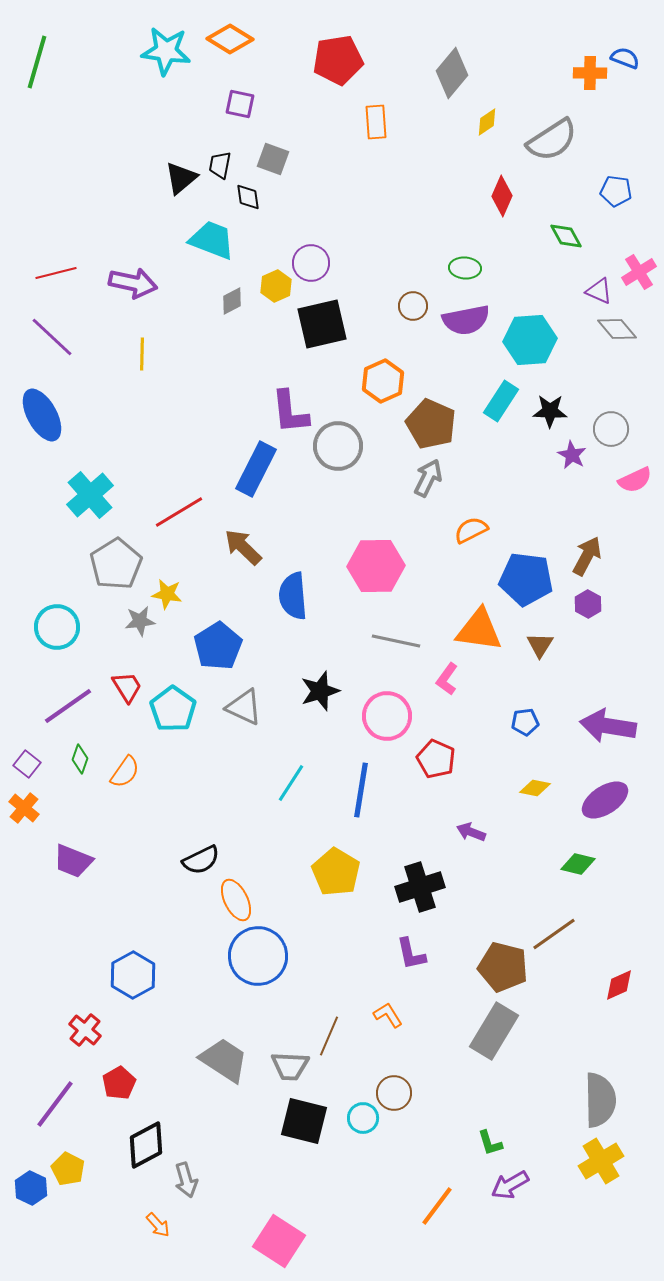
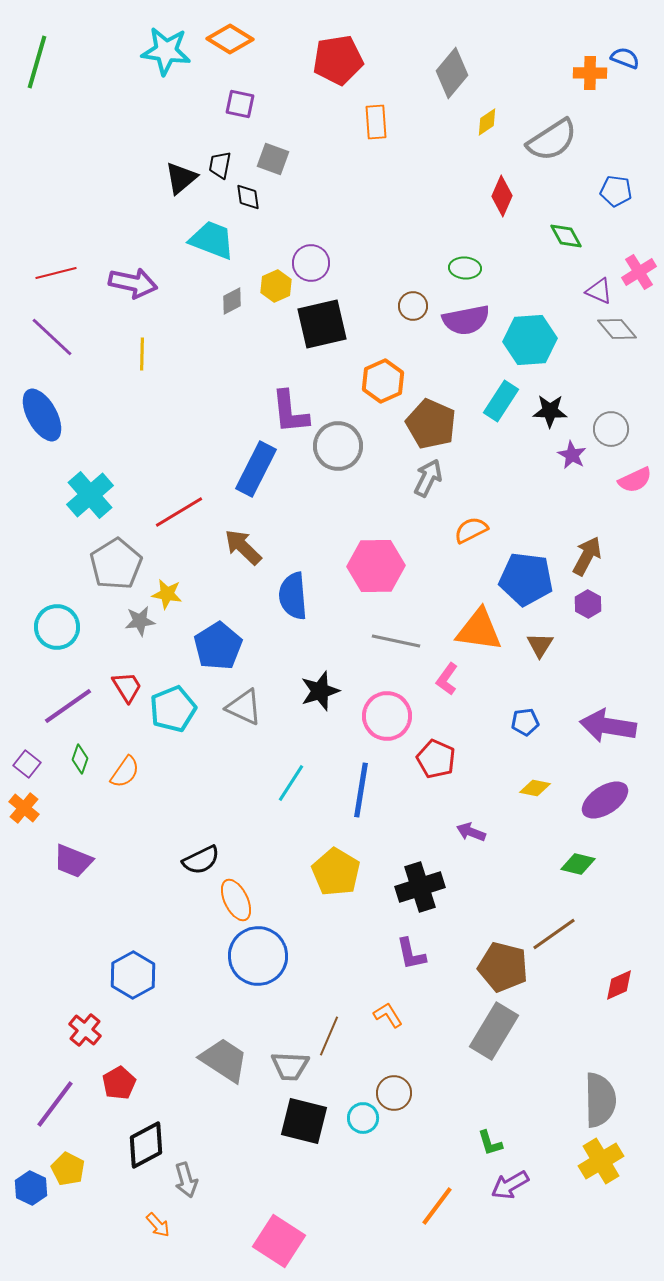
cyan pentagon at (173, 709): rotated 15 degrees clockwise
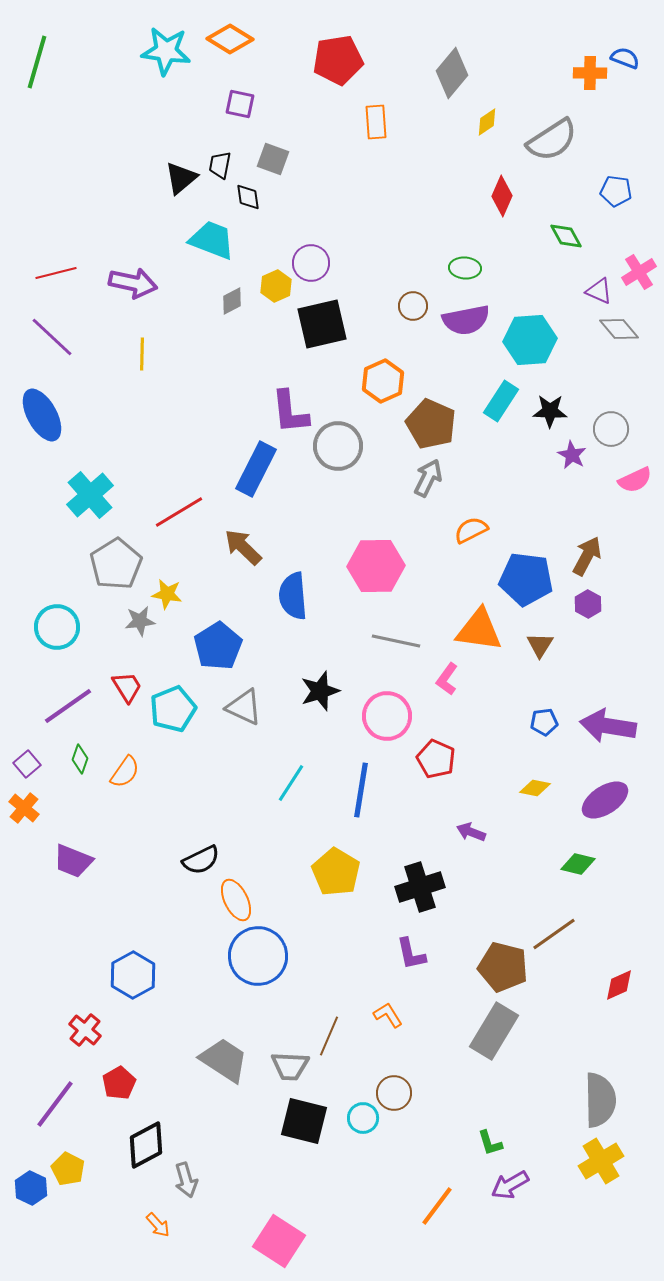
gray diamond at (617, 329): moved 2 px right
blue pentagon at (525, 722): moved 19 px right
purple square at (27, 764): rotated 12 degrees clockwise
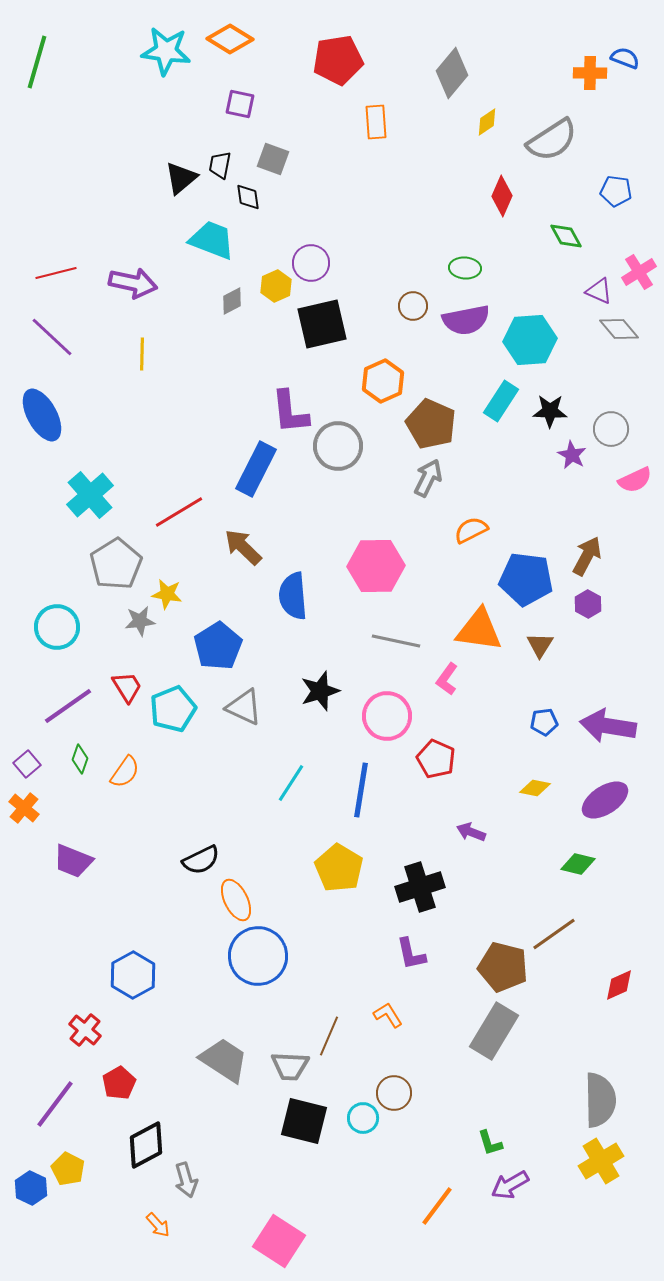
yellow pentagon at (336, 872): moved 3 px right, 4 px up
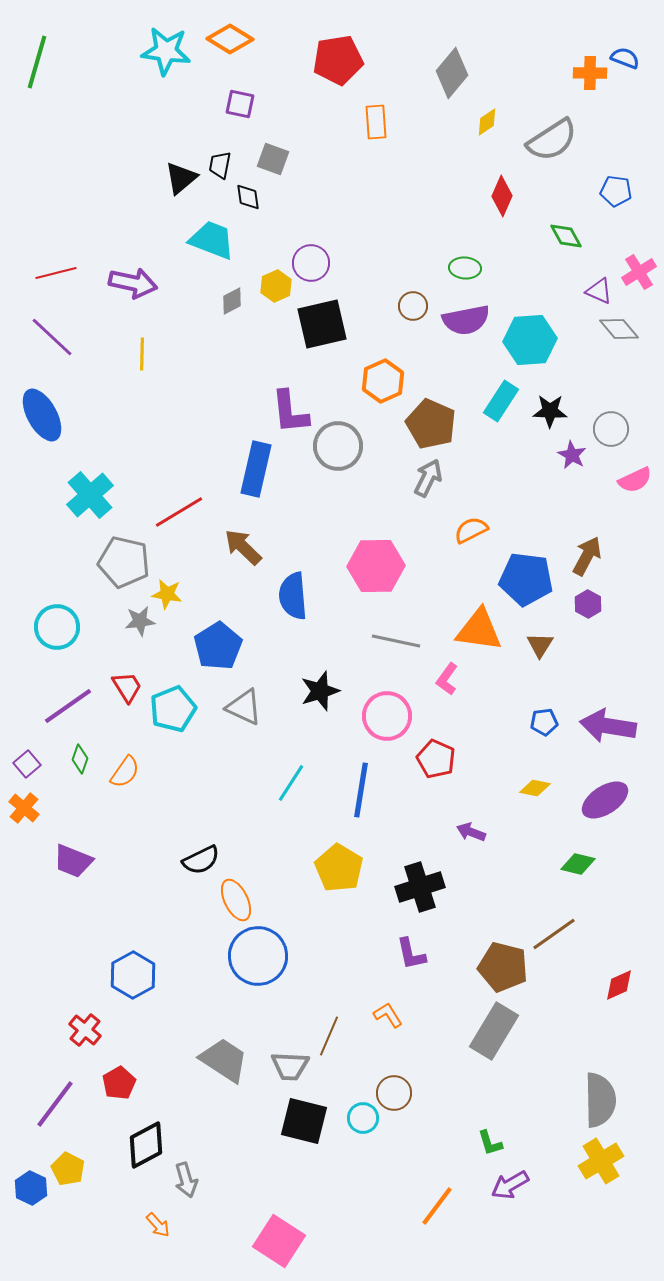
blue rectangle at (256, 469): rotated 14 degrees counterclockwise
gray pentagon at (116, 564): moved 8 px right, 2 px up; rotated 27 degrees counterclockwise
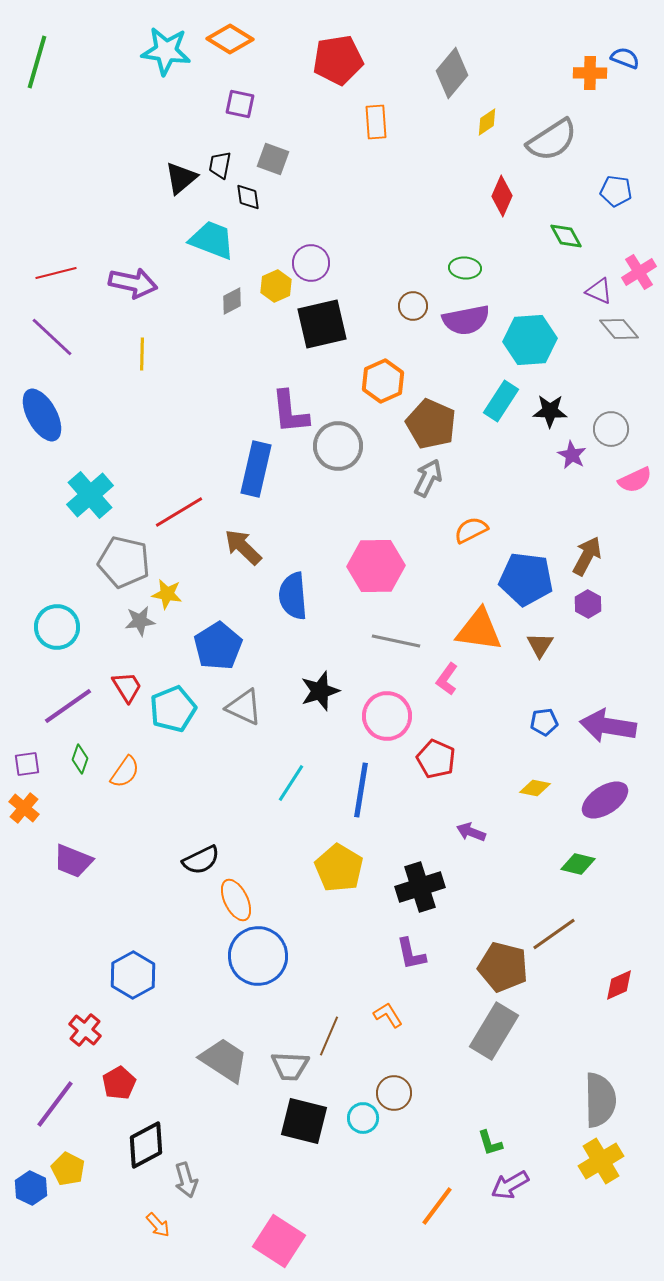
purple square at (27, 764): rotated 32 degrees clockwise
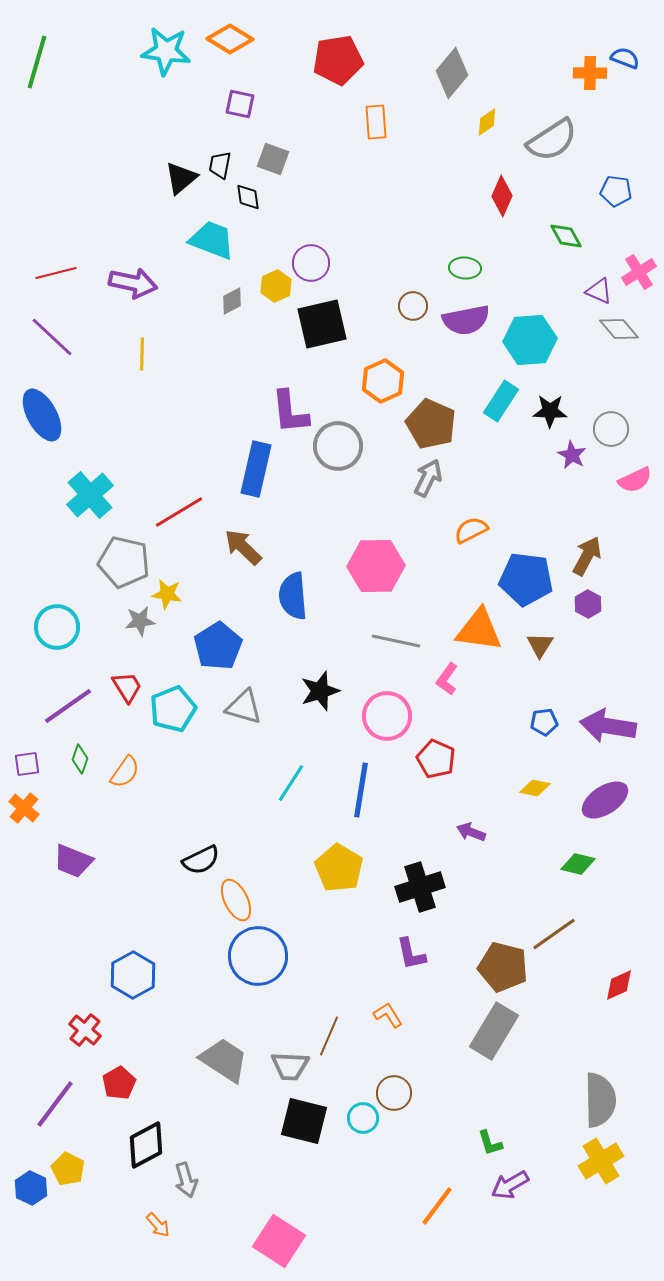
gray triangle at (244, 707): rotated 9 degrees counterclockwise
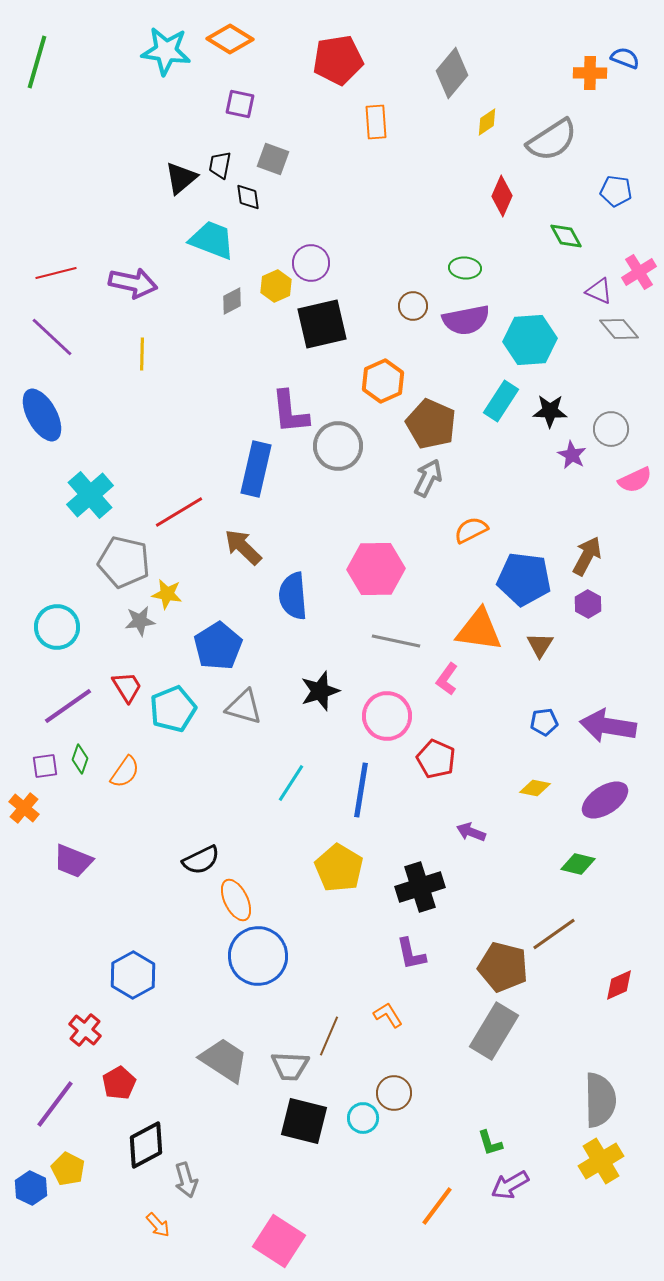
pink hexagon at (376, 566): moved 3 px down
blue pentagon at (526, 579): moved 2 px left
purple square at (27, 764): moved 18 px right, 2 px down
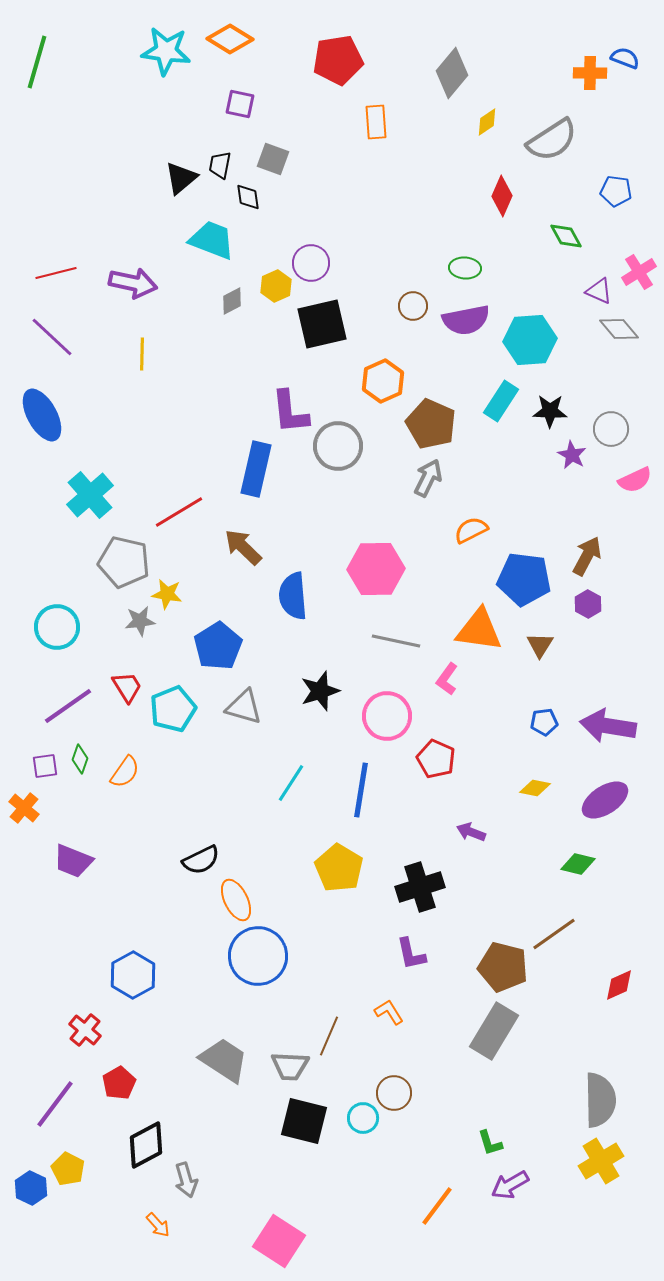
orange L-shape at (388, 1015): moved 1 px right, 3 px up
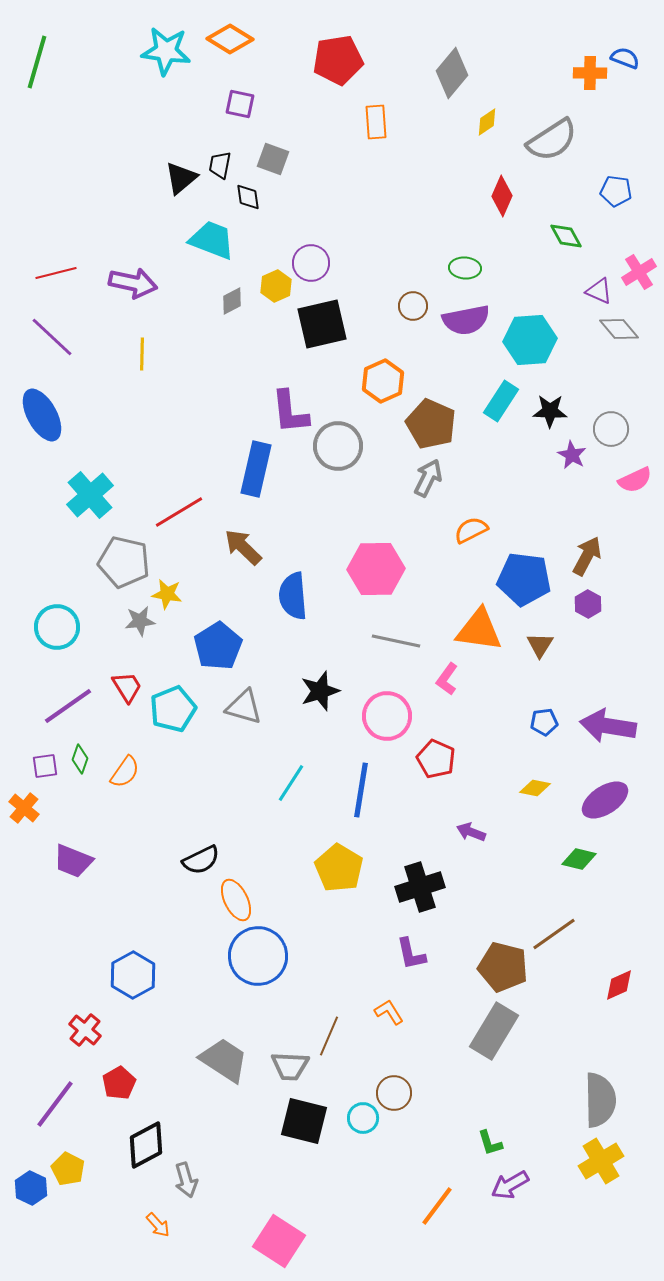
green diamond at (578, 864): moved 1 px right, 5 px up
